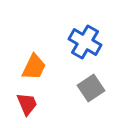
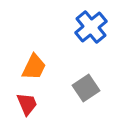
blue cross: moved 6 px right, 15 px up; rotated 20 degrees clockwise
gray square: moved 5 px left
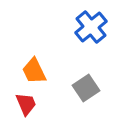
orange trapezoid: moved 4 px down; rotated 128 degrees clockwise
red trapezoid: moved 1 px left
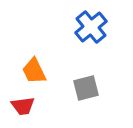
gray square: rotated 20 degrees clockwise
red trapezoid: moved 3 px left, 2 px down; rotated 105 degrees clockwise
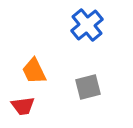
blue cross: moved 4 px left, 2 px up
gray square: moved 2 px right, 1 px up
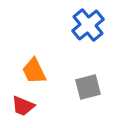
blue cross: moved 1 px right
red trapezoid: rotated 30 degrees clockwise
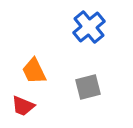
blue cross: moved 1 px right, 2 px down
